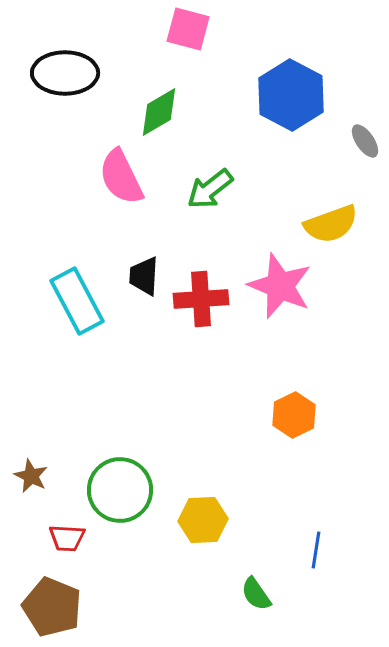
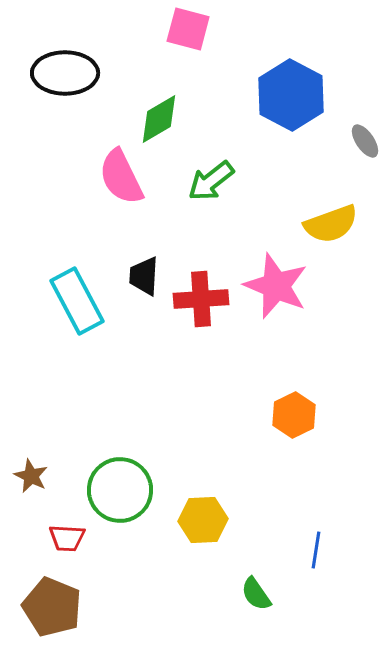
green diamond: moved 7 px down
green arrow: moved 1 px right, 8 px up
pink star: moved 4 px left
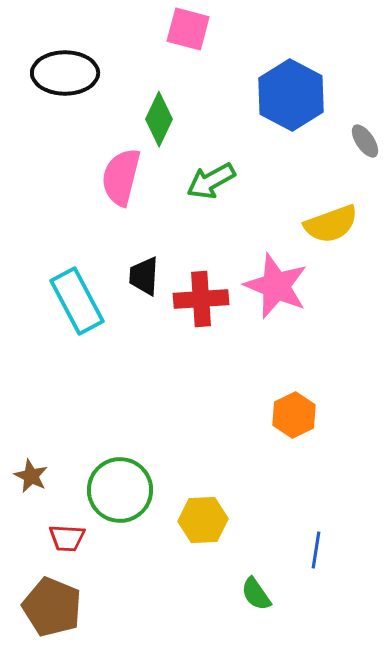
green diamond: rotated 34 degrees counterclockwise
pink semicircle: rotated 40 degrees clockwise
green arrow: rotated 9 degrees clockwise
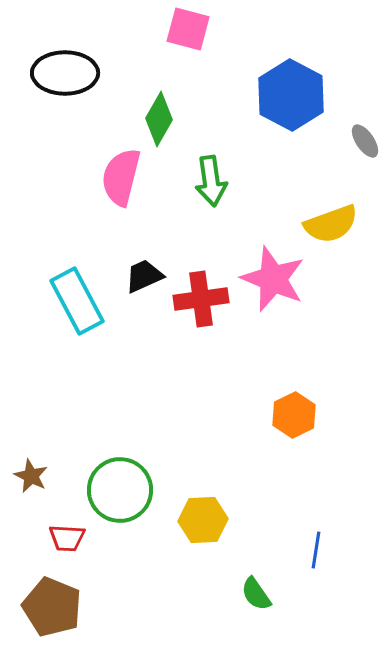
green diamond: rotated 4 degrees clockwise
green arrow: rotated 69 degrees counterclockwise
black trapezoid: rotated 63 degrees clockwise
pink star: moved 3 px left, 7 px up
red cross: rotated 4 degrees counterclockwise
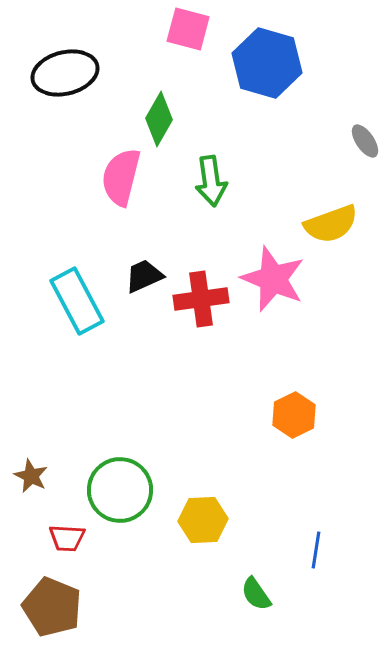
black ellipse: rotated 14 degrees counterclockwise
blue hexagon: moved 24 px left, 32 px up; rotated 12 degrees counterclockwise
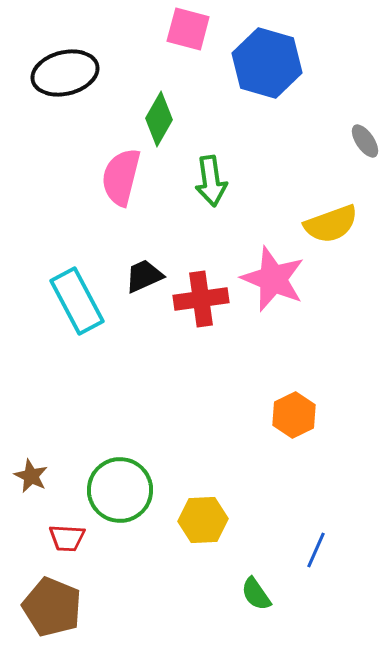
blue line: rotated 15 degrees clockwise
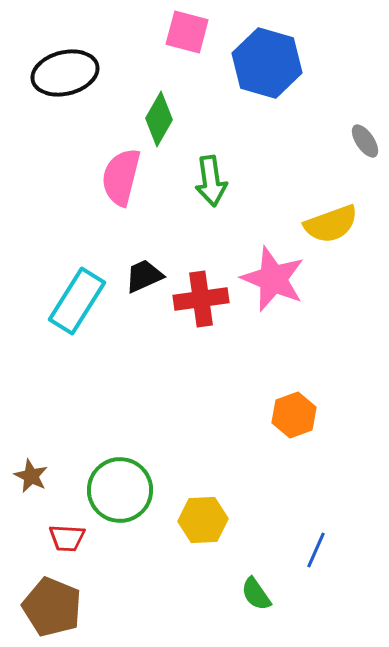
pink square: moved 1 px left, 3 px down
cyan rectangle: rotated 60 degrees clockwise
orange hexagon: rotated 6 degrees clockwise
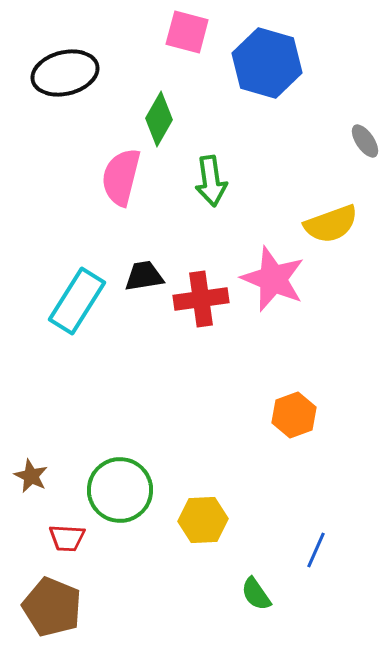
black trapezoid: rotated 15 degrees clockwise
